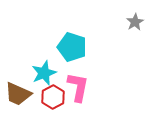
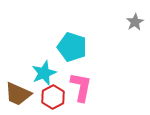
pink L-shape: moved 3 px right
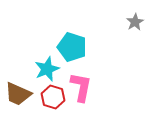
cyan star: moved 3 px right, 4 px up
red hexagon: rotated 15 degrees counterclockwise
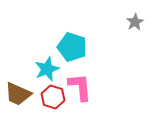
pink L-shape: moved 1 px left; rotated 16 degrees counterclockwise
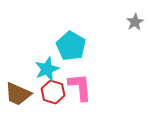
cyan pentagon: moved 1 px left, 1 px up; rotated 12 degrees clockwise
red hexagon: moved 5 px up
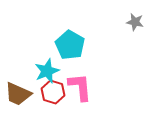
gray star: rotated 30 degrees counterclockwise
cyan pentagon: moved 1 px left, 1 px up
cyan star: moved 2 px down
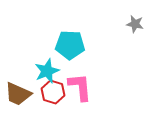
gray star: moved 2 px down
cyan pentagon: rotated 28 degrees counterclockwise
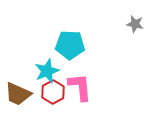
red hexagon: rotated 15 degrees clockwise
